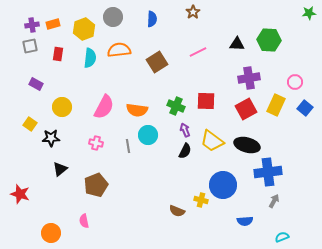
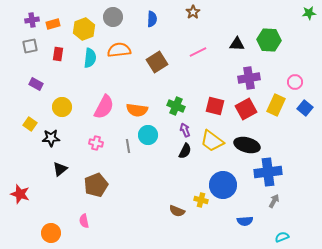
purple cross at (32, 25): moved 5 px up
red square at (206, 101): moved 9 px right, 5 px down; rotated 12 degrees clockwise
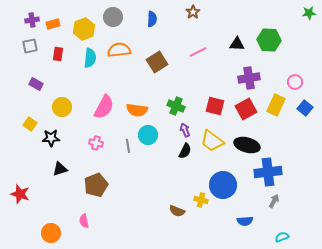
black triangle at (60, 169): rotated 21 degrees clockwise
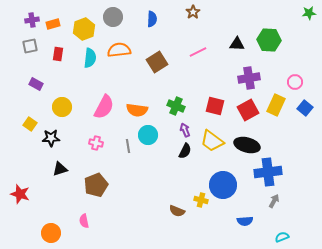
red square at (246, 109): moved 2 px right, 1 px down
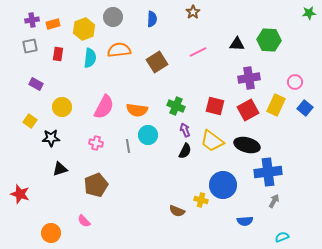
yellow square at (30, 124): moved 3 px up
pink semicircle at (84, 221): rotated 32 degrees counterclockwise
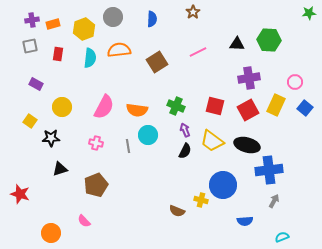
blue cross at (268, 172): moved 1 px right, 2 px up
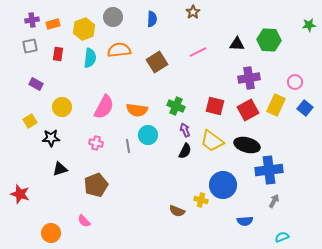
green star at (309, 13): moved 12 px down
yellow square at (30, 121): rotated 24 degrees clockwise
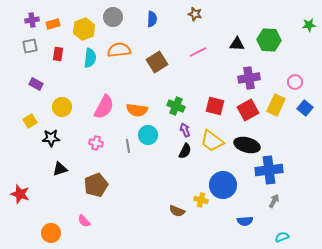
brown star at (193, 12): moved 2 px right, 2 px down; rotated 24 degrees counterclockwise
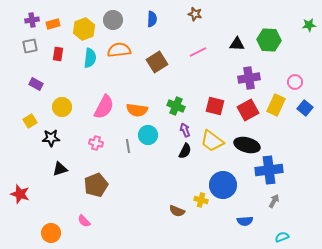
gray circle at (113, 17): moved 3 px down
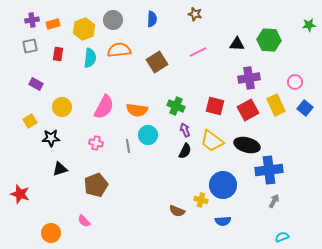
yellow rectangle at (276, 105): rotated 50 degrees counterclockwise
blue semicircle at (245, 221): moved 22 px left
